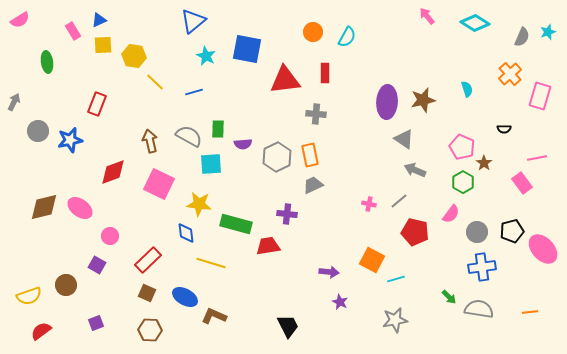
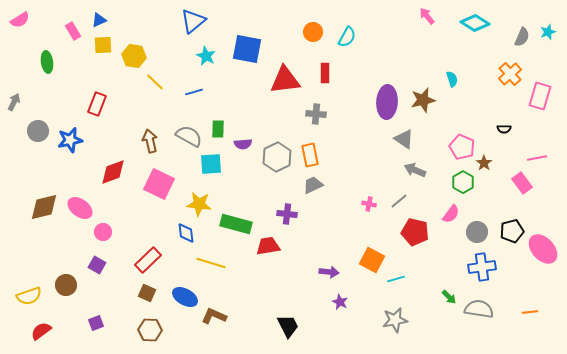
cyan semicircle at (467, 89): moved 15 px left, 10 px up
pink circle at (110, 236): moved 7 px left, 4 px up
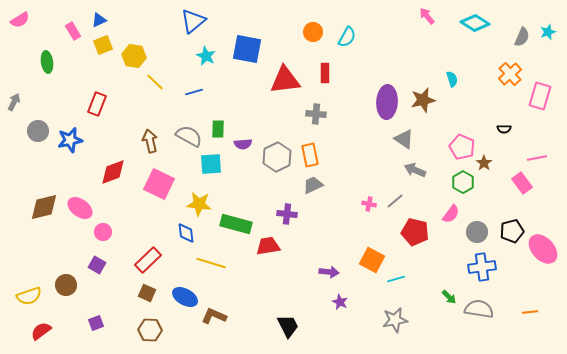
yellow square at (103, 45): rotated 18 degrees counterclockwise
gray line at (399, 201): moved 4 px left
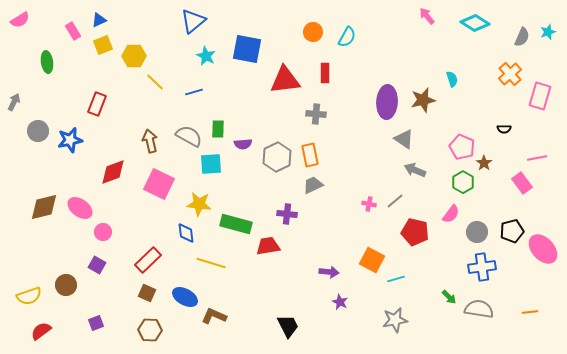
yellow hexagon at (134, 56): rotated 10 degrees counterclockwise
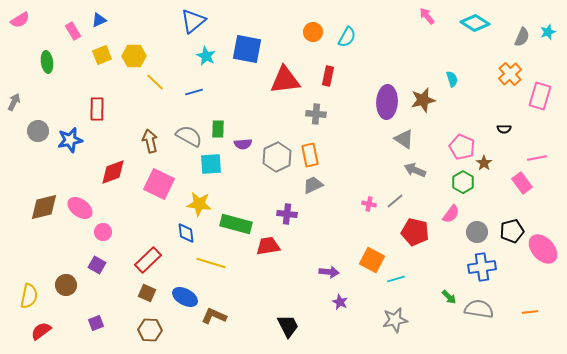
yellow square at (103, 45): moved 1 px left, 10 px down
red rectangle at (325, 73): moved 3 px right, 3 px down; rotated 12 degrees clockwise
red rectangle at (97, 104): moved 5 px down; rotated 20 degrees counterclockwise
yellow semicircle at (29, 296): rotated 60 degrees counterclockwise
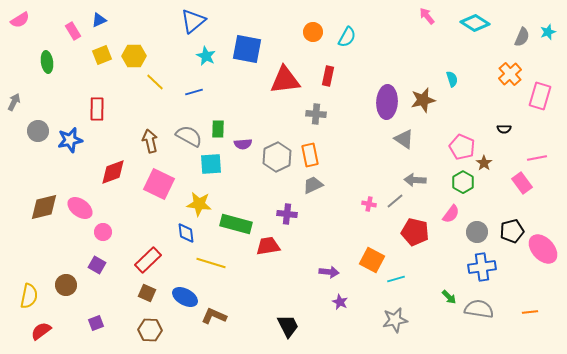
gray arrow at (415, 170): moved 10 px down; rotated 20 degrees counterclockwise
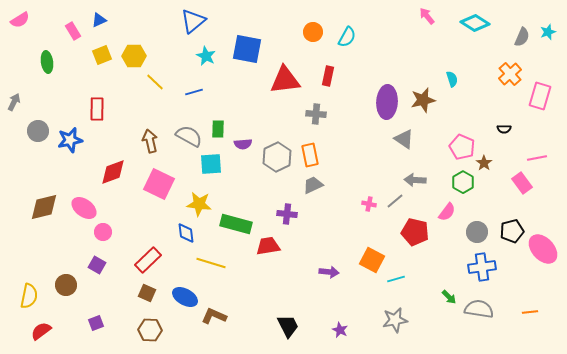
pink ellipse at (80, 208): moved 4 px right
pink semicircle at (451, 214): moved 4 px left, 2 px up
purple star at (340, 302): moved 28 px down
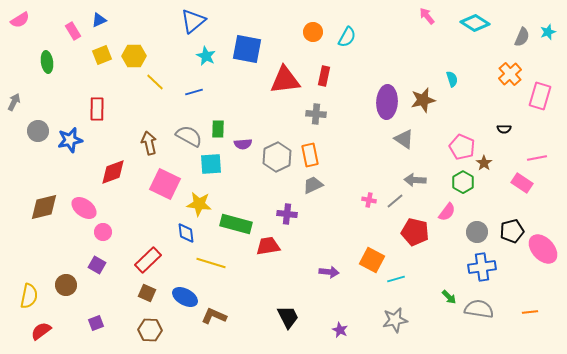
red rectangle at (328, 76): moved 4 px left
brown arrow at (150, 141): moved 1 px left, 2 px down
pink rectangle at (522, 183): rotated 20 degrees counterclockwise
pink square at (159, 184): moved 6 px right
pink cross at (369, 204): moved 4 px up
black trapezoid at (288, 326): moved 9 px up
